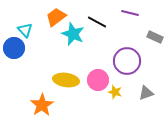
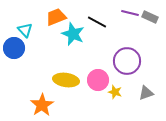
orange trapezoid: rotated 15 degrees clockwise
gray rectangle: moved 5 px left, 20 px up
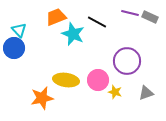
cyan triangle: moved 6 px left
orange star: moved 7 px up; rotated 20 degrees clockwise
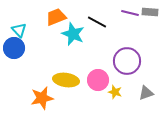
gray rectangle: moved 5 px up; rotated 21 degrees counterclockwise
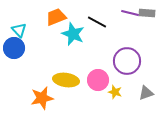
gray rectangle: moved 3 px left, 1 px down
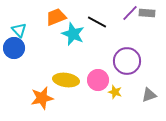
purple line: rotated 60 degrees counterclockwise
gray triangle: moved 3 px right, 2 px down
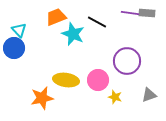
purple line: rotated 54 degrees clockwise
yellow star: moved 5 px down
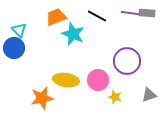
black line: moved 6 px up
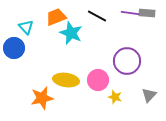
cyan triangle: moved 7 px right, 3 px up
cyan star: moved 2 px left, 1 px up
gray triangle: rotated 28 degrees counterclockwise
